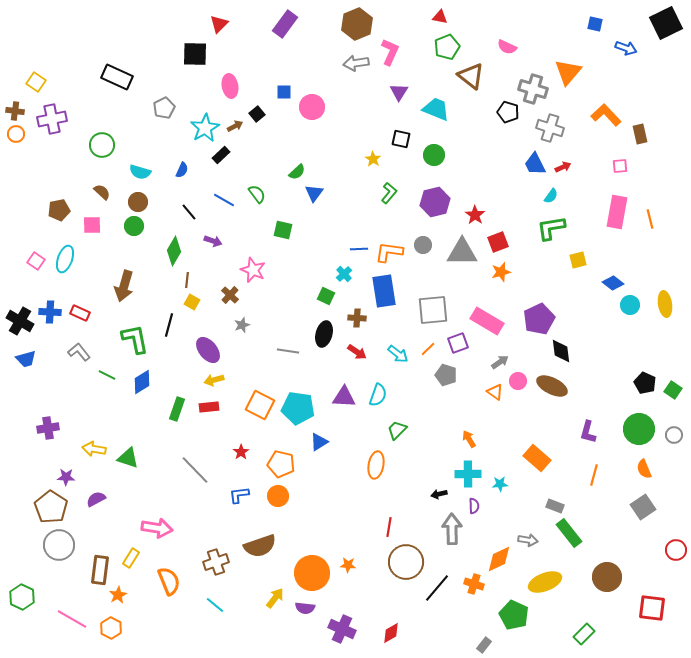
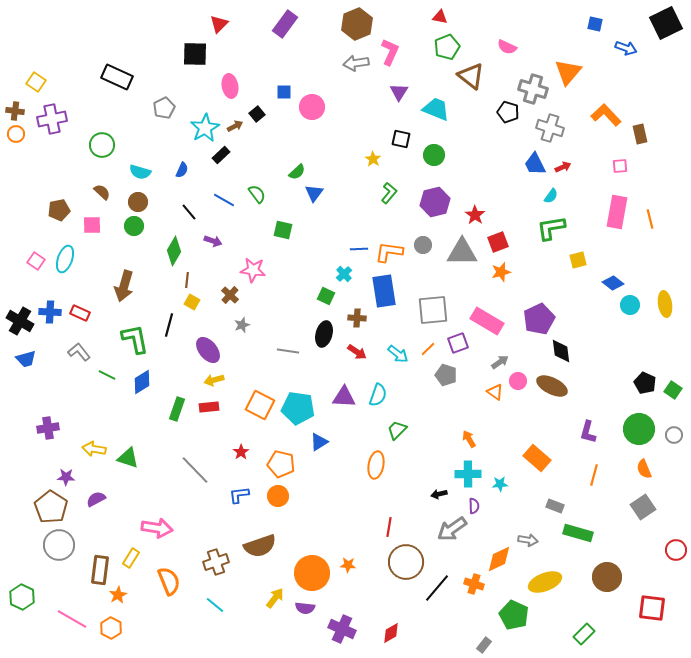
pink star at (253, 270): rotated 15 degrees counterclockwise
gray arrow at (452, 529): rotated 124 degrees counterclockwise
green rectangle at (569, 533): moved 9 px right; rotated 36 degrees counterclockwise
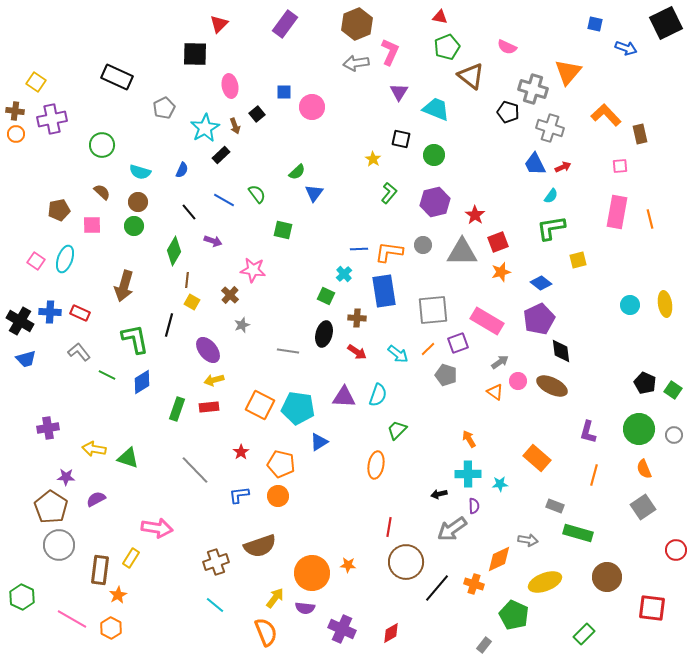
brown arrow at (235, 126): rotated 98 degrees clockwise
blue diamond at (613, 283): moved 72 px left
orange semicircle at (169, 581): moved 97 px right, 51 px down
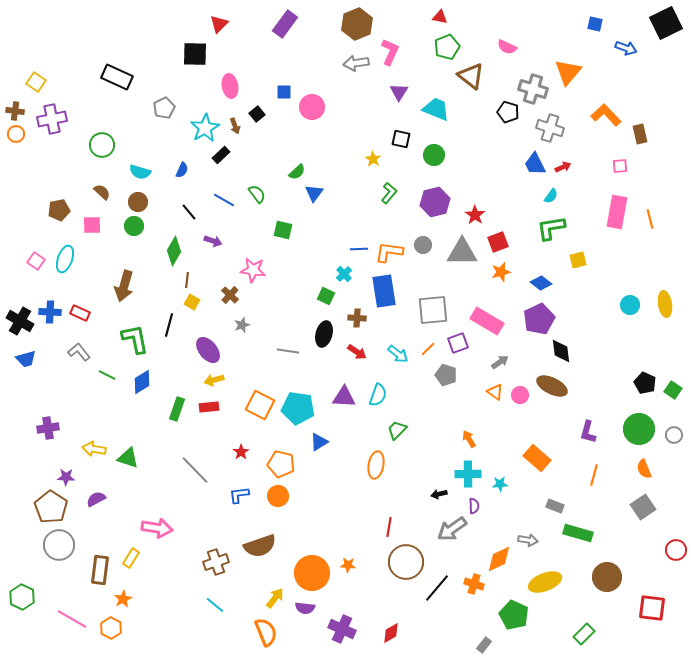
pink circle at (518, 381): moved 2 px right, 14 px down
orange star at (118, 595): moved 5 px right, 4 px down
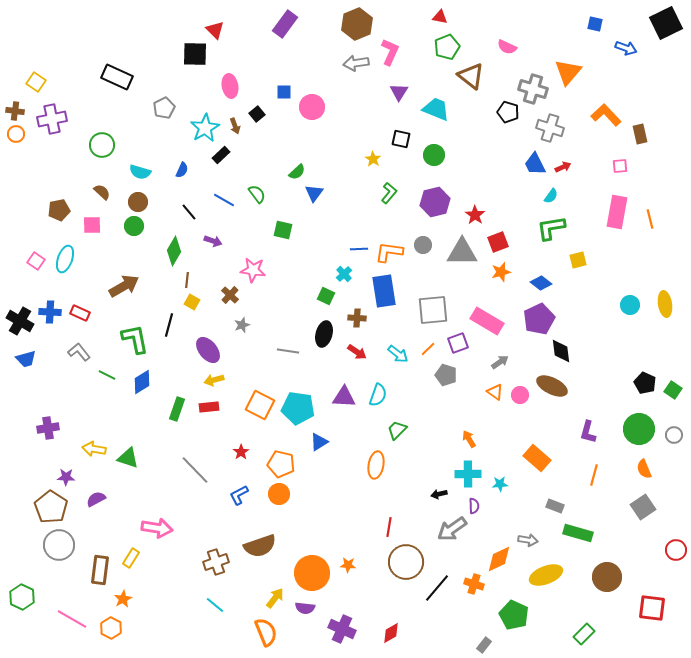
red triangle at (219, 24): moved 4 px left, 6 px down; rotated 30 degrees counterclockwise
brown arrow at (124, 286): rotated 136 degrees counterclockwise
blue L-shape at (239, 495): rotated 20 degrees counterclockwise
orange circle at (278, 496): moved 1 px right, 2 px up
yellow ellipse at (545, 582): moved 1 px right, 7 px up
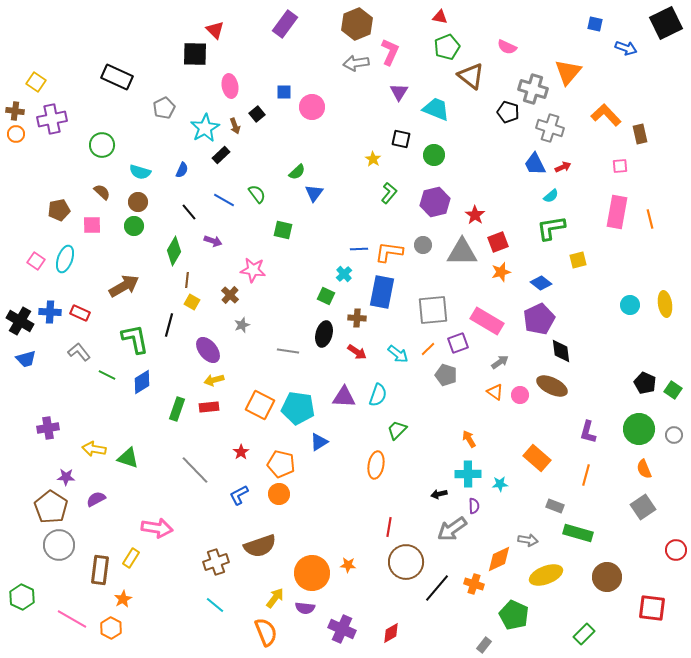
cyan semicircle at (551, 196): rotated 14 degrees clockwise
blue rectangle at (384, 291): moved 2 px left, 1 px down; rotated 20 degrees clockwise
orange line at (594, 475): moved 8 px left
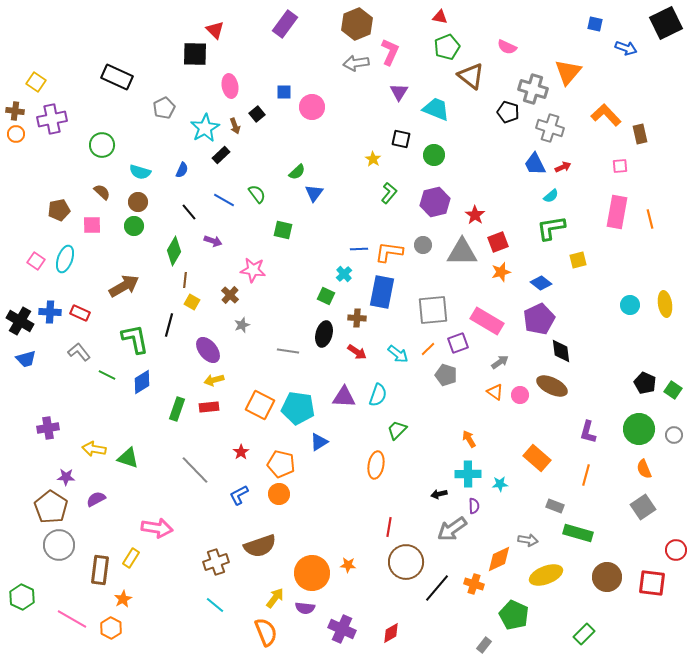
brown line at (187, 280): moved 2 px left
red square at (652, 608): moved 25 px up
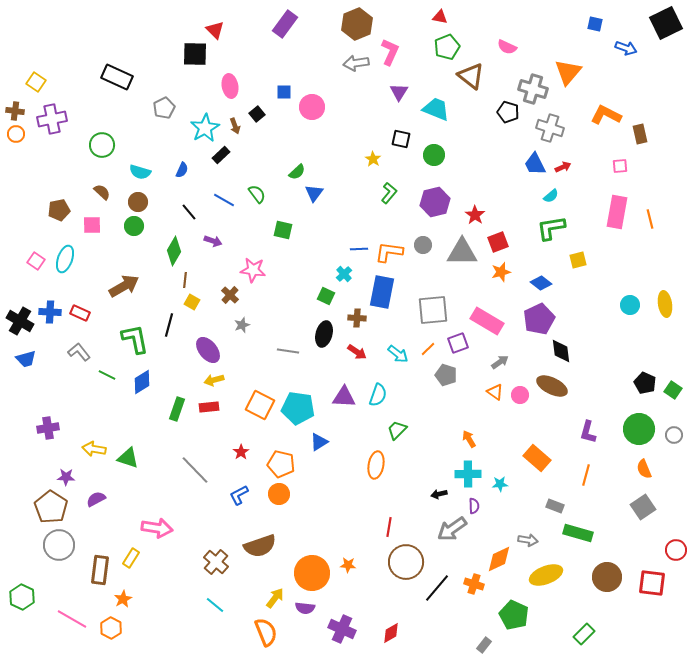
orange L-shape at (606, 115): rotated 20 degrees counterclockwise
brown cross at (216, 562): rotated 30 degrees counterclockwise
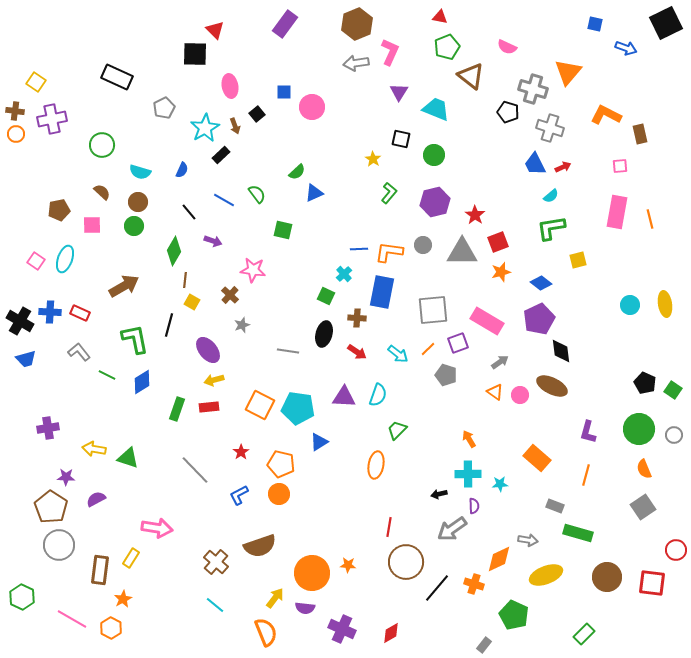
blue triangle at (314, 193): rotated 30 degrees clockwise
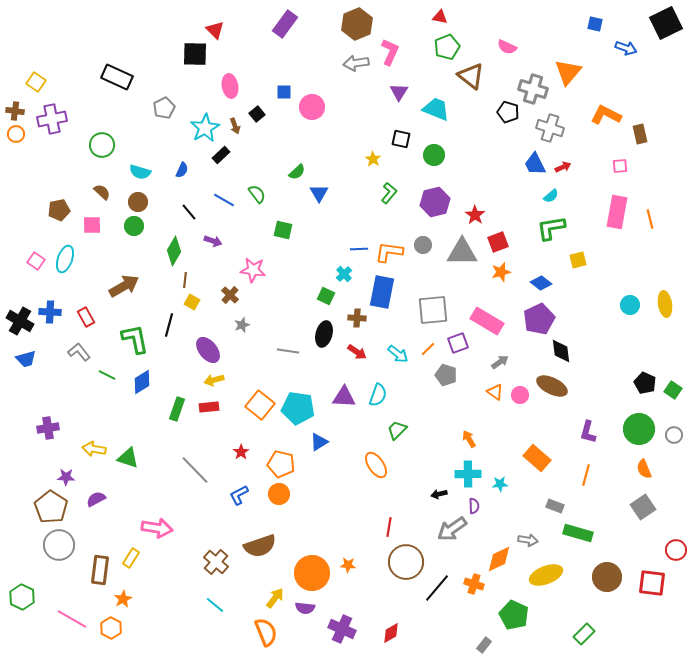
blue triangle at (314, 193): moved 5 px right; rotated 36 degrees counterclockwise
red rectangle at (80, 313): moved 6 px right, 4 px down; rotated 36 degrees clockwise
orange square at (260, 405): rotated 12 degrees clockwise
orange ellipse at (376, 465): rotated 44 degrees counterclockwise
